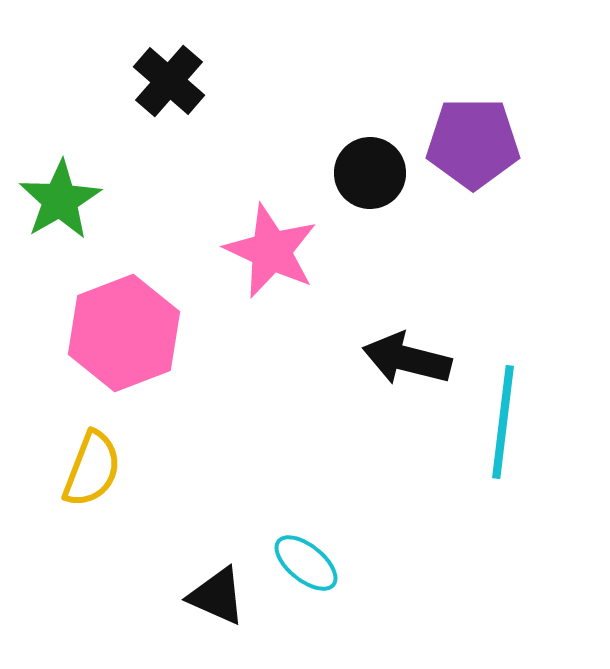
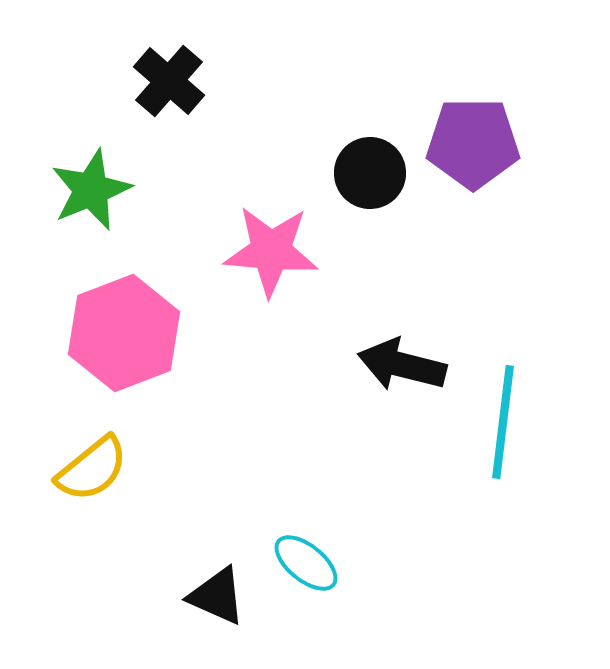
green star: moved 31 px right, 10 px up; rotated 8 degrees clockwise
pink star: rotated 20 degrees counterclockwise
black arrow: moved 5 px left, 6 px down
yellow semicircle: rotated 30 degrees clockwise
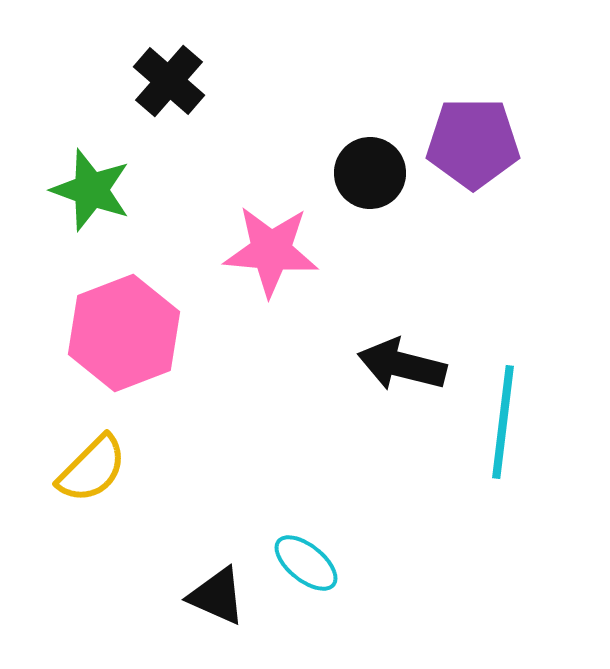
green star: rotated 30 degrees counterclockwise
yellow semicircle: rotated 6 degrees counterclockwise
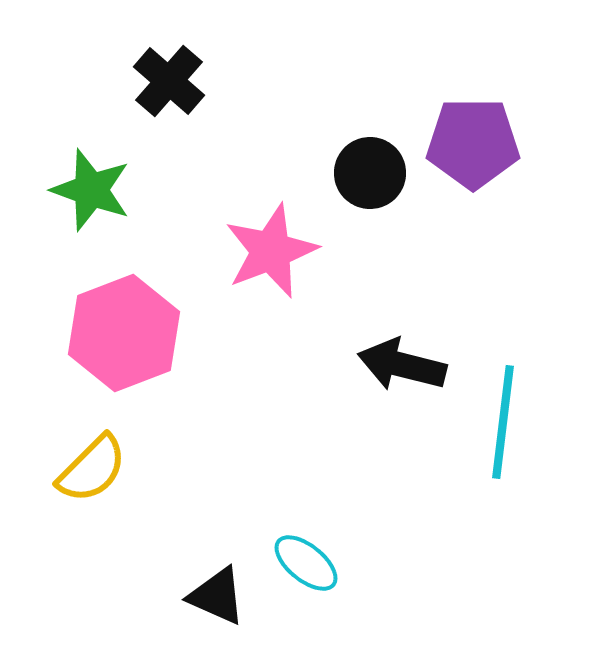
pink star: rotated 26 degrees counterclockwise
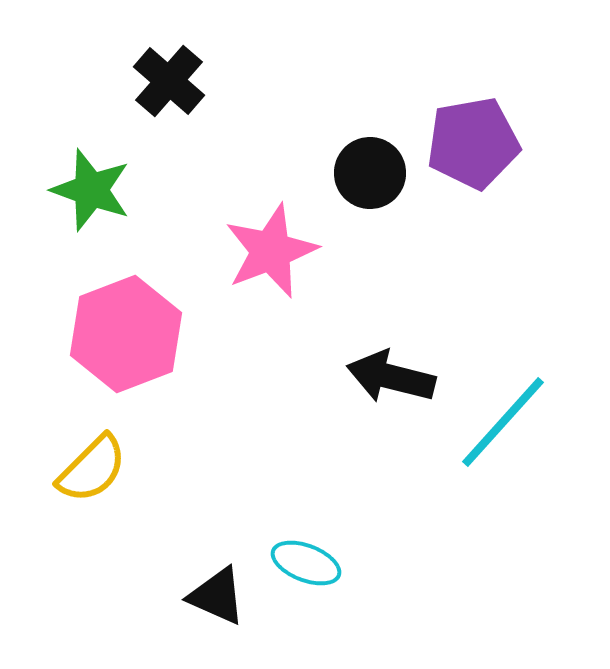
purple pentagon: rotated 10 degrees counterclockwise
pink hexagon: moved 2 px right, 1 px down
black arrow: moved 11 px left, 12 px down
cyan line: rotated 35 degrees clockwise
cyan ellipse: rotated 18 degrees counterclockwise
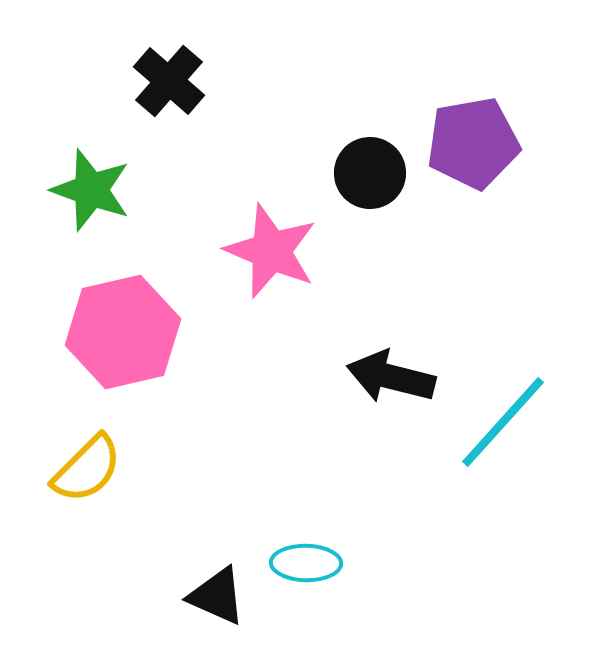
pink star: rotated 28 degrees counterclockwise
pink hexagon: moved 3 px left, 2 px up; rotated 8 degrees clockwise
yellow semicircle: moved 5 px left
cyan ellipse: rotated 20 degrees counterclockwise
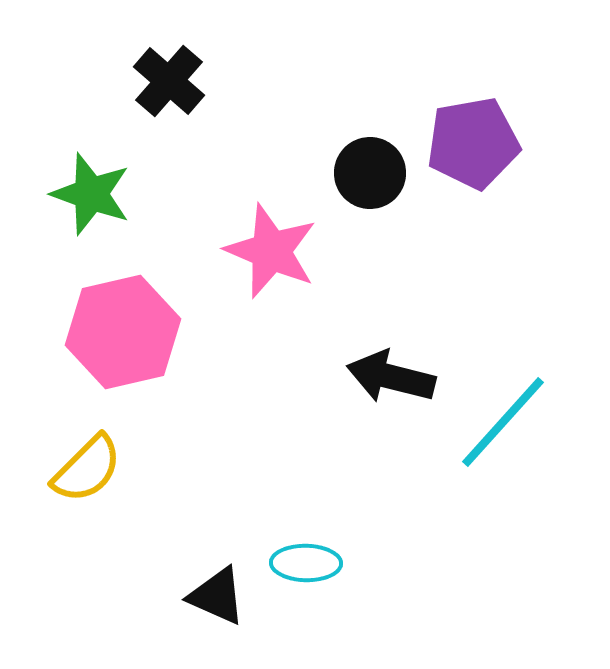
green star: moved 4 px down
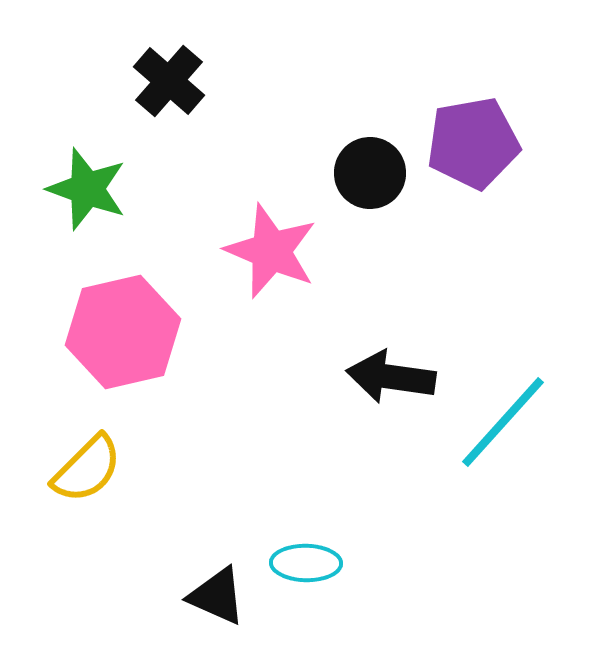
green star: moved 4 px left, 5 px up
black arrow: rotated 6 degrees counterclockwise
